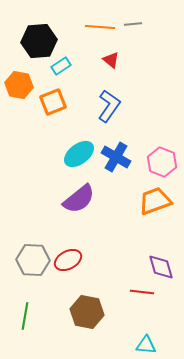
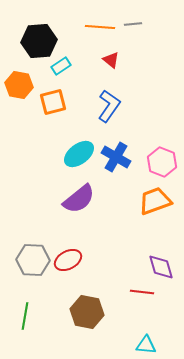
orange square: rotated 8 degrees clockwise
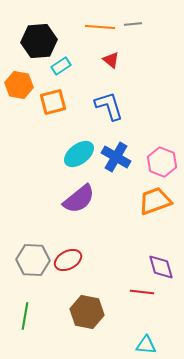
blue L-shape: rotated 52 degrees counterclockwise
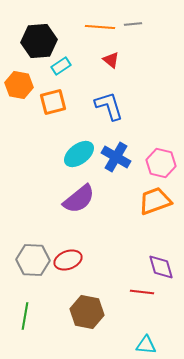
pink hexagon: moved 1 px left, 1 px down; rotated 8 degrees counterclockwise
red ellipse: rotated 8 degrees clockwise
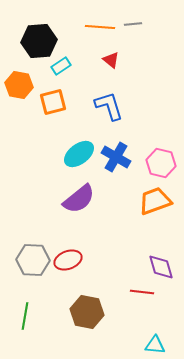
cyan triangle: moved 9 px right
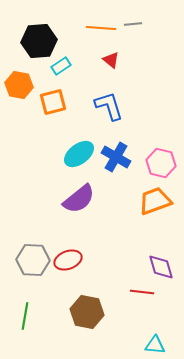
orange line: moved 1 px right, 1 px down
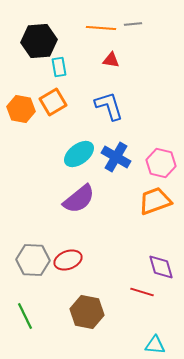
red triangle: rotated 30 degrees counterclockwise
cyan rectangle: moved 2 px left, 1 px down; rotated 66 degrees counterclockwise
orange hexagon: moved 2 px right, 24 px down
orange square: rotated 16 degrees counterclockwise
red line: rotated 10 degrees clockwise
green line: rotated 36 degrees counterclockwise
